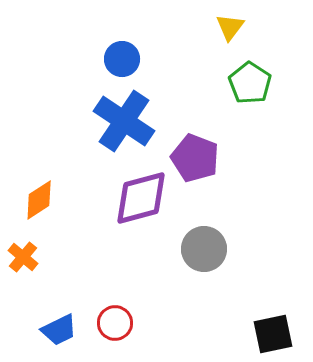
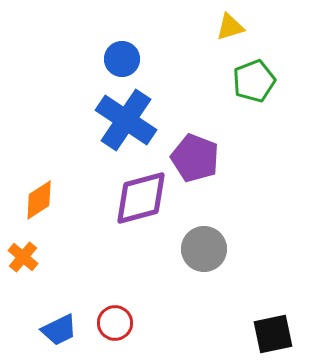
yellow triangle: rotated 36 degrees clockwise
green pentagon: moved 4 px right, 2 px up; rotated 18 degrees clockwise
blue cross: moved 2 px right, 1 px up
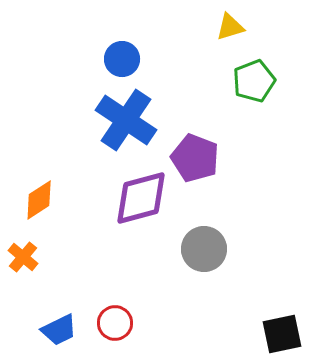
black square: moved 9 px right
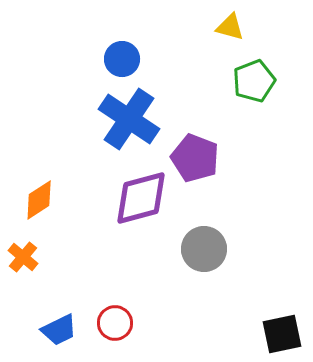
yellow triangle: rotated 32 degrees clockwise
blue cross: moved 3 px right, 1 px up
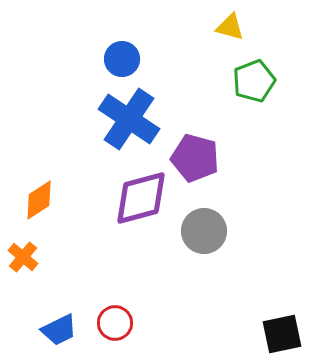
purple pentagon: rotated 6 degrees counterclockwise
gray circle: moved 18 px up
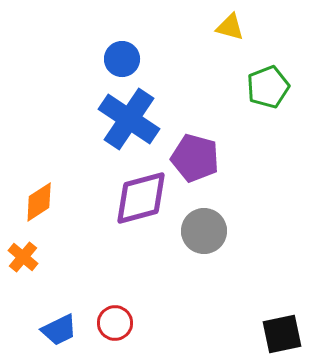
green pentagon: moved 14 px right, 6 px down
orange diamond: moved 2 px down
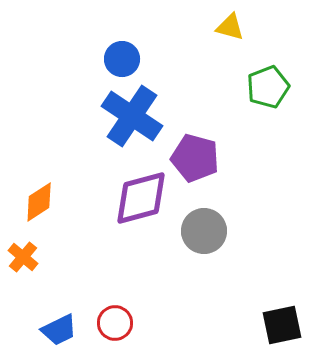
blue cross: moved 3 px right, 3 px up
black square: moved 9 px up
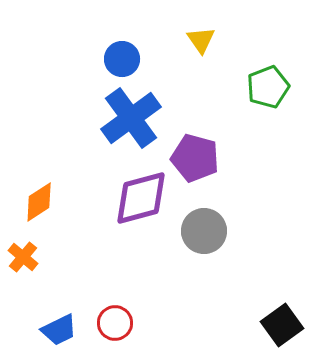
yellow triangle: moved 29 px left, 13 px down; rotated 40 degrees clockwise
blue cross: moved 1 px left, 2 px down; rotated 20 degrees clockwise
black square: rotated 24 degrees counterclockwise
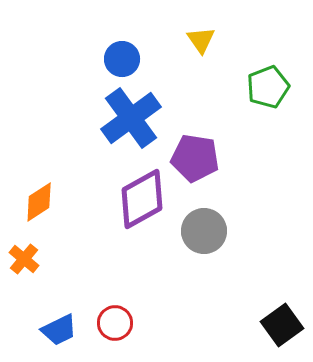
purple pentagon: rotated 6 degrees counterclockwise
purple diamond: moved 1 px right, 1 px down; rotated 14 degrees counterclockwise
orange cross: moved 1 px right, 2 px down
